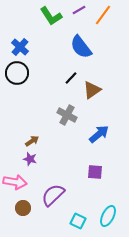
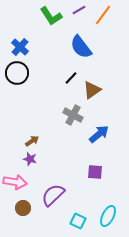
gray cross: moved 6 px right
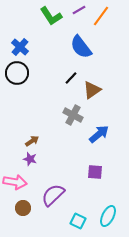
orange line: moved 2 px left, 1 px down
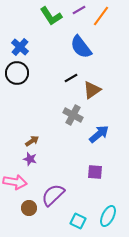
black line: rotated 16 degrees clockwise
brown circle: moved 6 px right
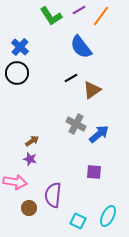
gray cross: moved 3 px right, 9 px down
purple square: moved 1 px left
purple semicircle: rotated 40 degrees counterclockwise
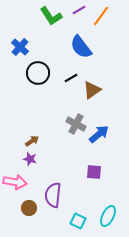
black circle: moved 21 px right
